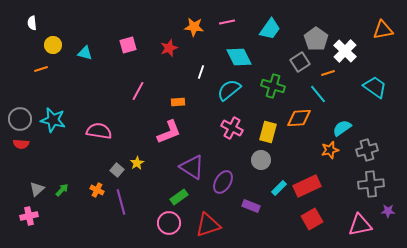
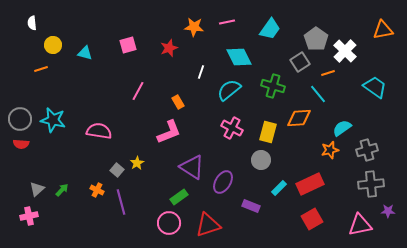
orange rectangle at (178, 102): rotated 64 degrees clockwise
red rectangle at (307, 186): moved 3 px right, 2 px up
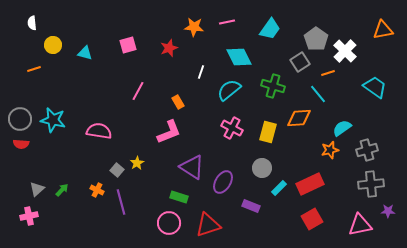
orange line at (41, 69): moved 7 px left
gray circle at (261, 160): moved 1 px right, 8 px down
green rectangle at (179, 197): rotated 54 degrees clockwise
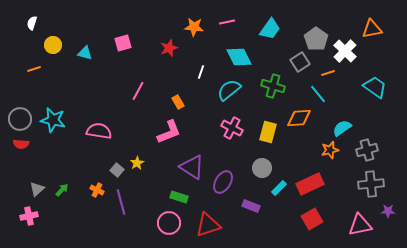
white semicircle at (32, 23): rotated 24 degrees clockwise
orange triangle at (383, 30): moved 11 px left, 1 px up
pink square at (128, 45): moved 5 px left, 2 px up
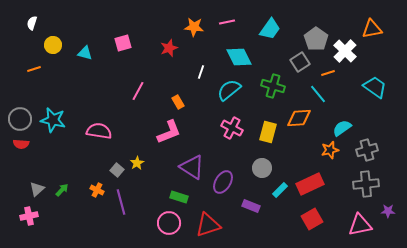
gray cross at (371, 184): moved 5 px left
cyan rectangle at (279, 188): moved 1 px right, 2 px down
